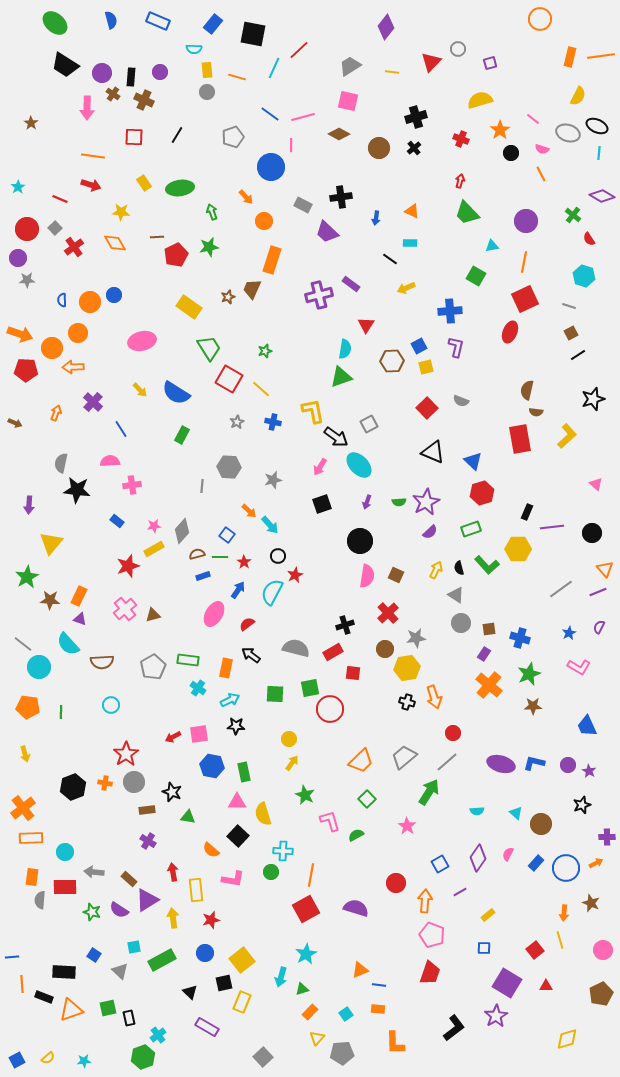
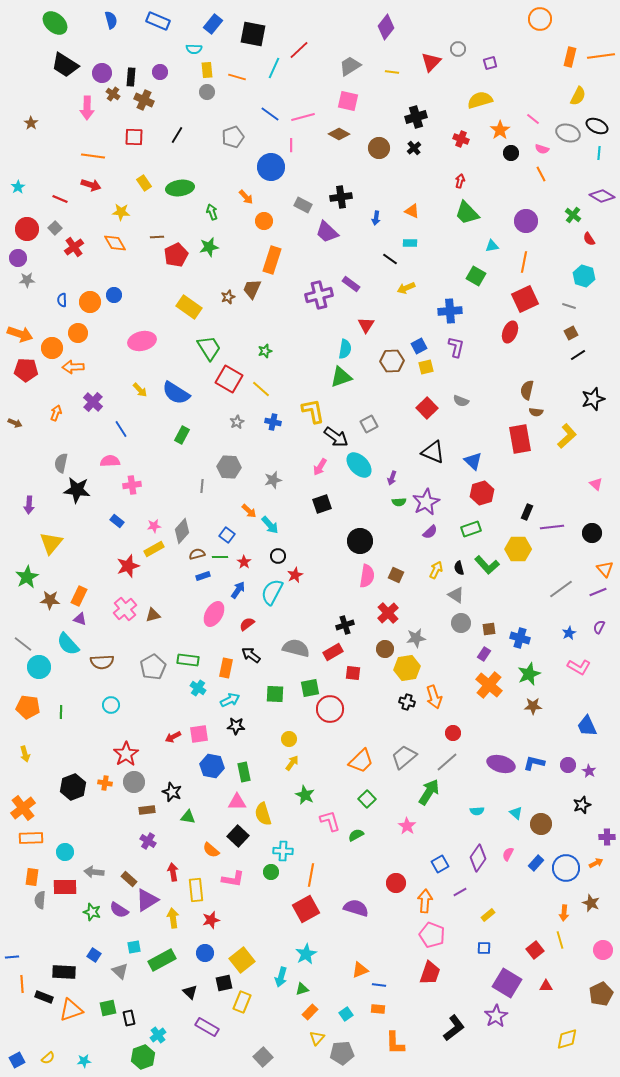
purple arrow at (367, 502): moved 25 px right, 24 px up
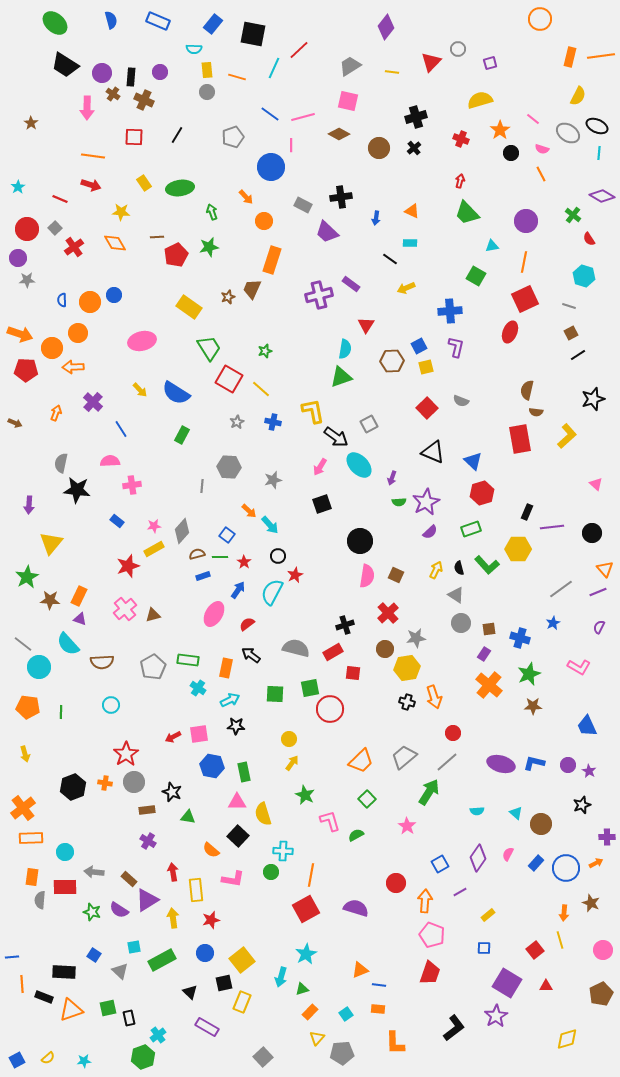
gray ellipse at (568, 133): rotated 15 degrees clockwise
blue star at (569, 633): moved 16 px left, 10 px up
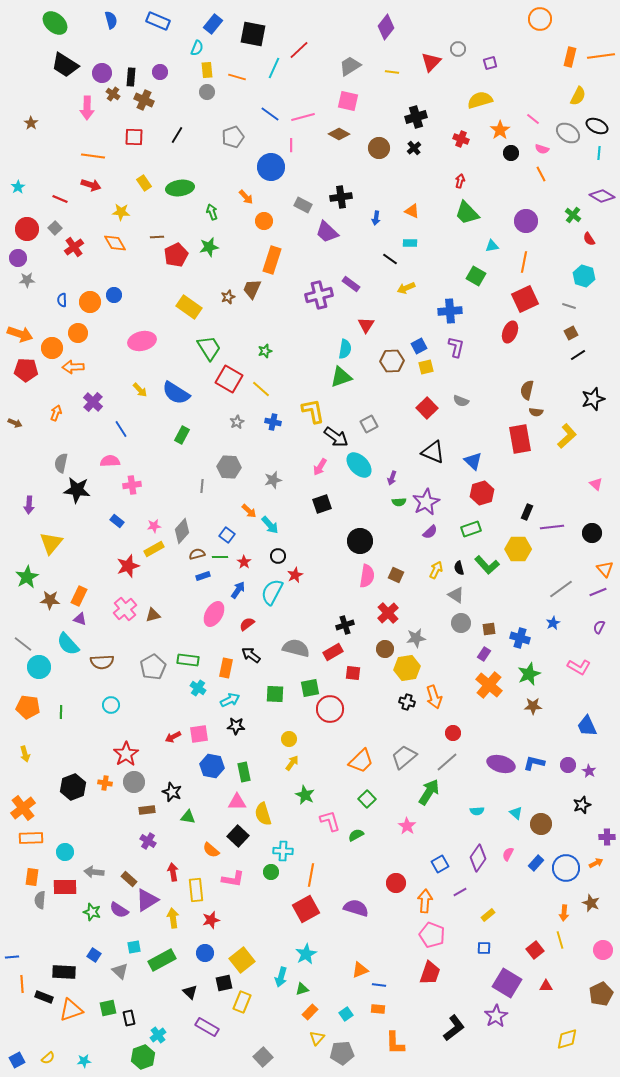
cyan semicircle at (194, 49): moved 3 px right, 1 px up; rotated 70 degrees counterclockwise
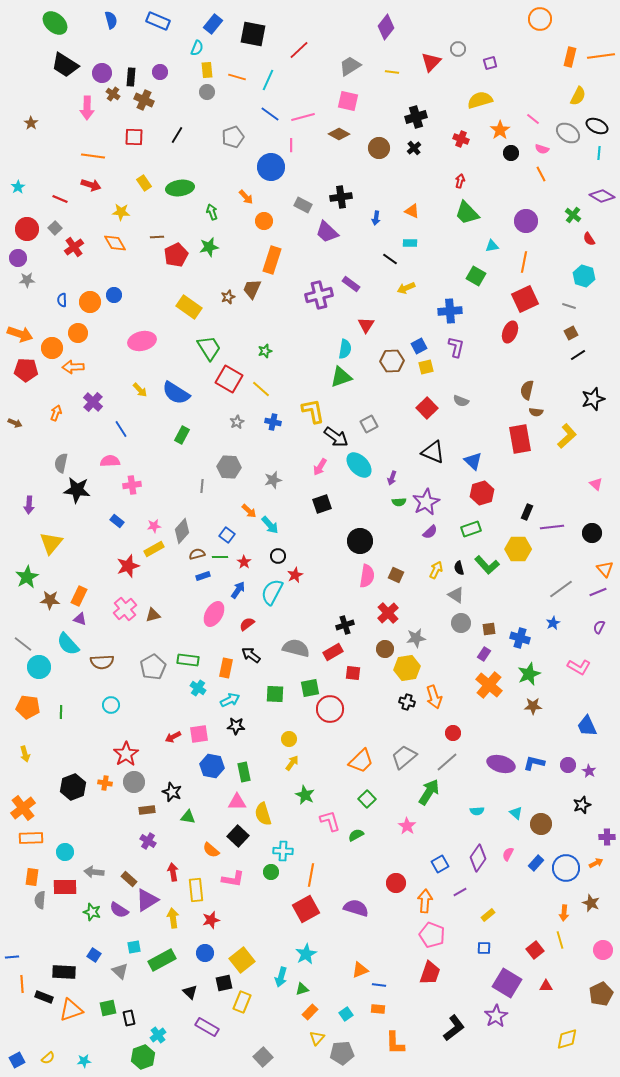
cyan line at (274, 68): moved 6 px left, 12 px down
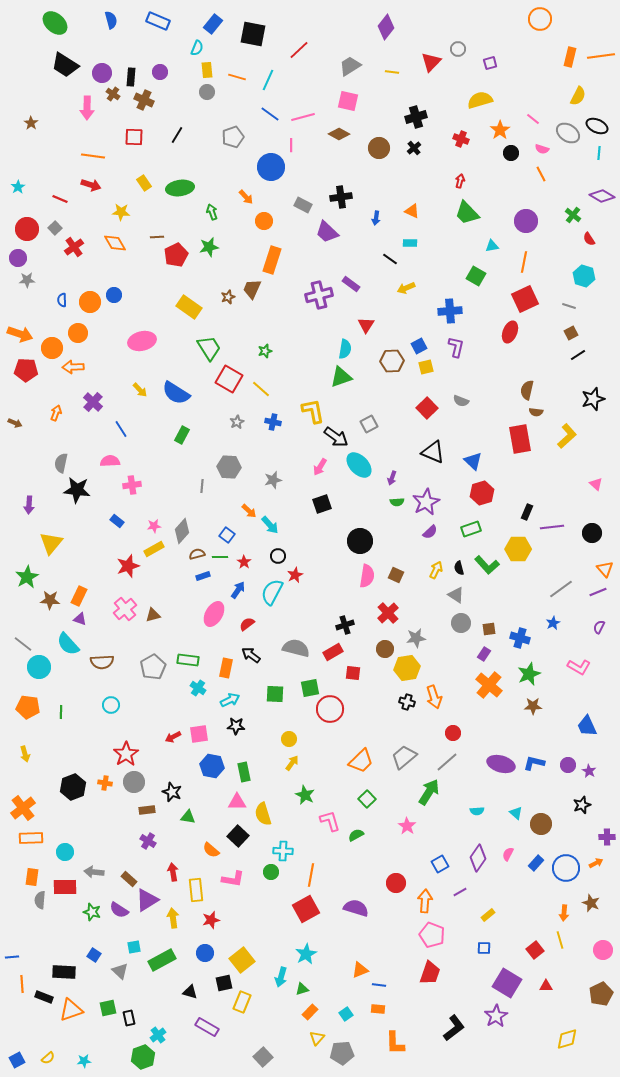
green semicircle at (399, 502): moved 2 px left
black triangle at (190, 992): rotated 28 degrees counterclockwise
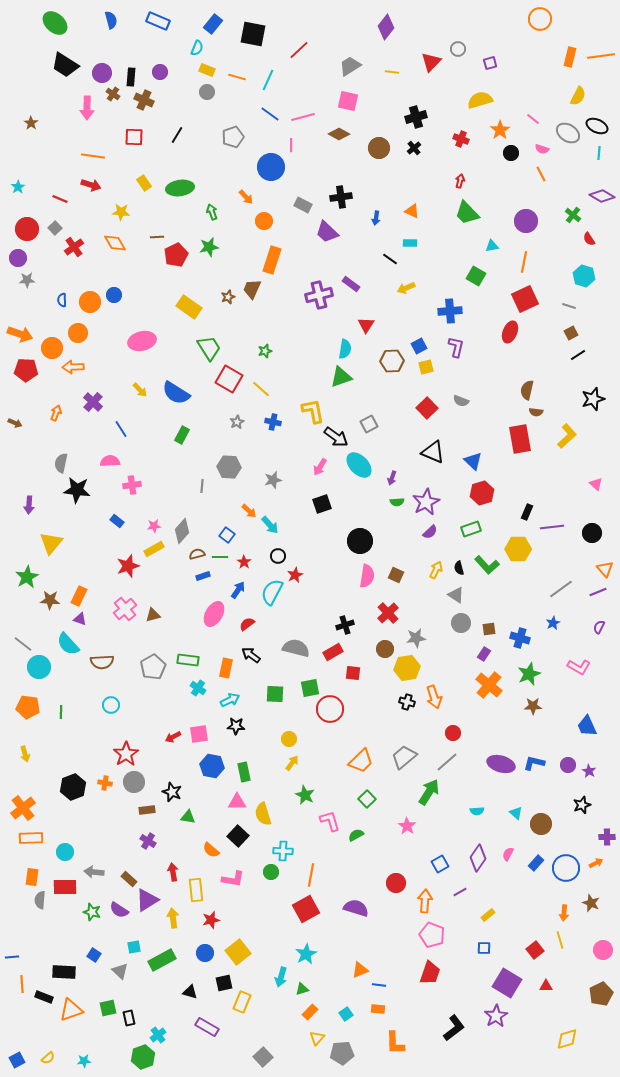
yellow rectangle at (207, 70): rotated 63 degrees counterclockwise
yellow square at (242, 960): moved 4 px left, 8 px up
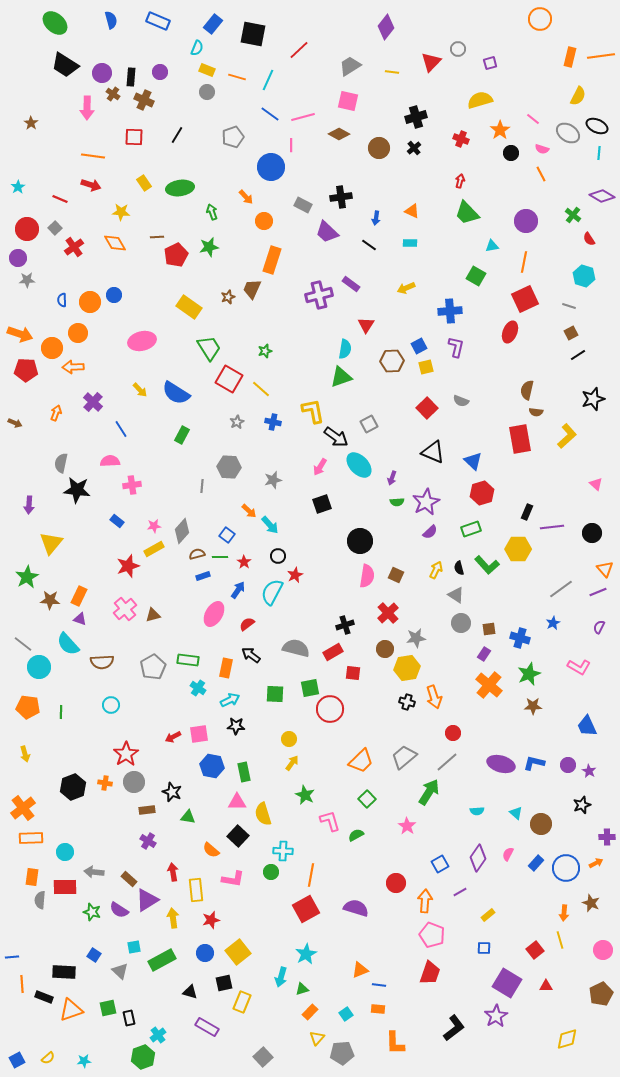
black line at (390, 259): moved 21 px left, 14 px up
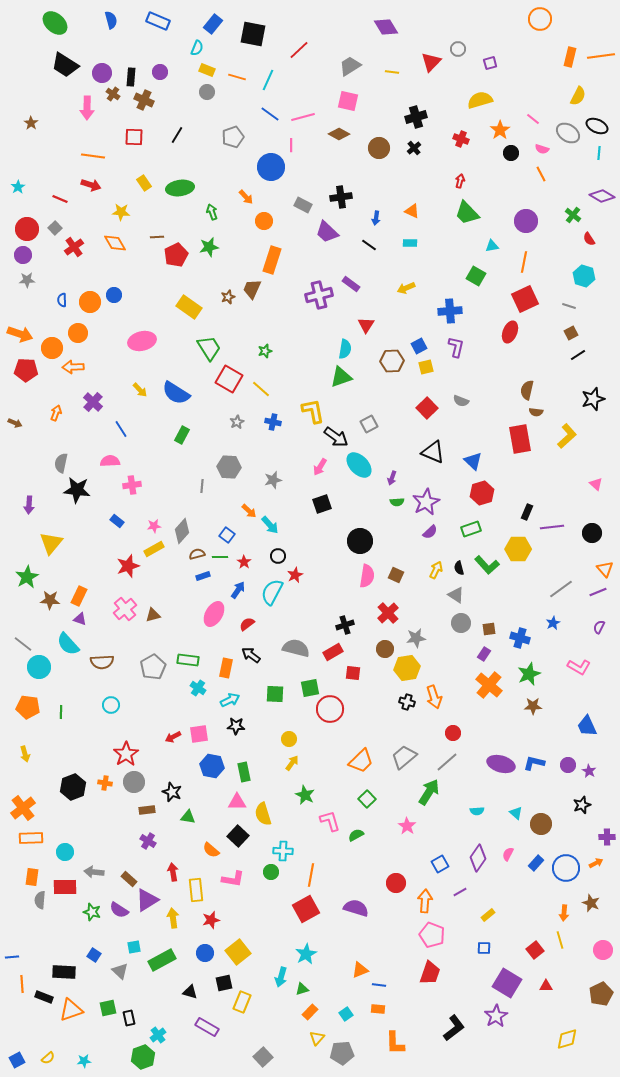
purple diamond at (386, 27): rotated 70 degrees counterclockwise
purple circle at (18, 258): moved 5 px right, 3 px up
